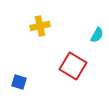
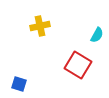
red square: moved 5 px right, 1 px up
blue square: moved 2 px down
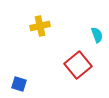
cyan semicircle: rotated 49 degrees counterclockwise
red square: rotated 20 degrees clockwise
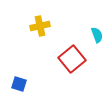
red square: moved 6 px left, 6 px up
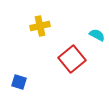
cyan semicircle: rotated 42 degrees counterclockwise
blue square: moved 2 px up
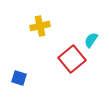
cyan semicircle: moved 6 px left, 5 px down; rotated 84 degrees counterclockwise
blue square: moved 4 px up
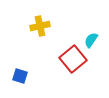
red square: moved 1 px right
blue square: moved 1 px right, 2 px up
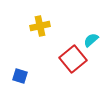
cyan semicircle: rotated 14 degrees clockwise
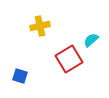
red square: moved 4 px left; rotated 8 degrees clockwise
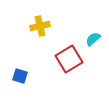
cyan semicircle: moved 2 px right, 1 px up
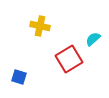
yellow cross: rotated 24 degrees clockwise
blue square: moved 1 px left, 1 px down
